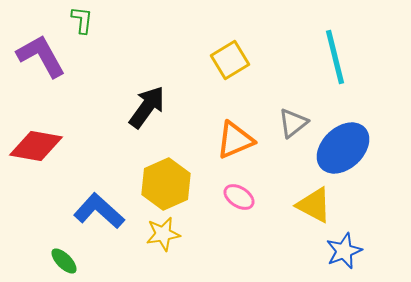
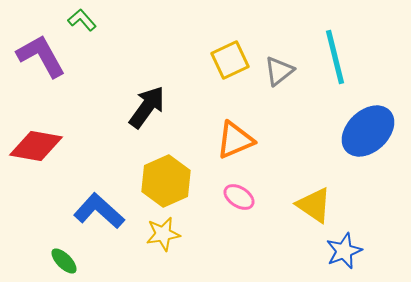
green L-shape: rotated 48 degrees counterclockwise
yellow square: rotated 6 degrees clockwise
gray triangle: moved 14 px left, 52 px up
blue ellipse: moved 25 px right, 17 px up
yellow hexagon: moved 3 px up
yellow triangle: rotated 6 degrees clockwise
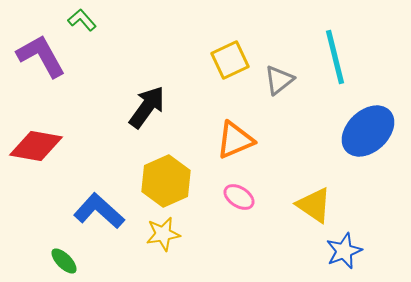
gray triangle: moved 9 px down
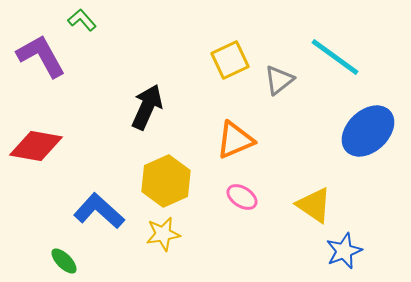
cyan line: rotated 40 degrees counterclockwise
black arrow: rotated 12 degrees counterclockwise
pink ellipse: moved 3 px right
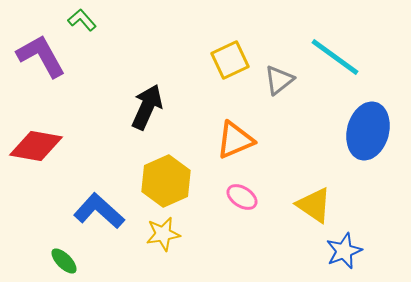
blue ellipse: rotated 32 degrees counterclockwise
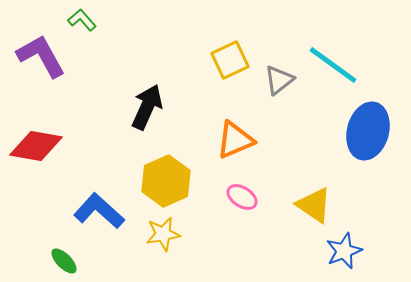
cyan line: moved 2 px left, 8 px down
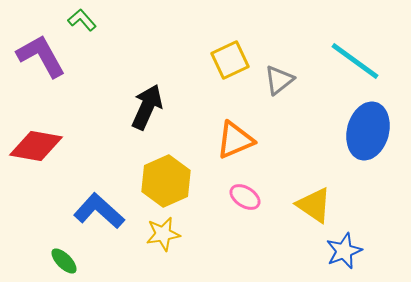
cyan line: moved 22 px right, 4 px up
pink ellipse: moved 3 px right
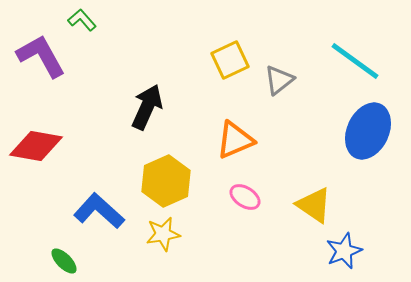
blue ellipse: rotated 10 degrees clockwise
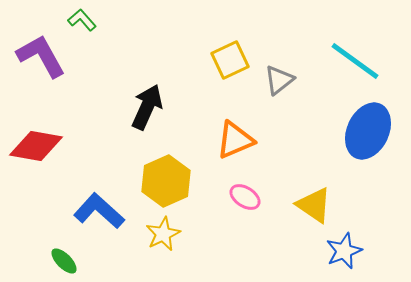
yellow star: rotated 16 degrees counterclockwise
